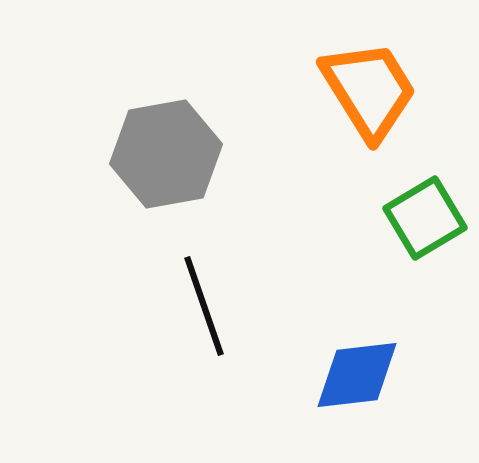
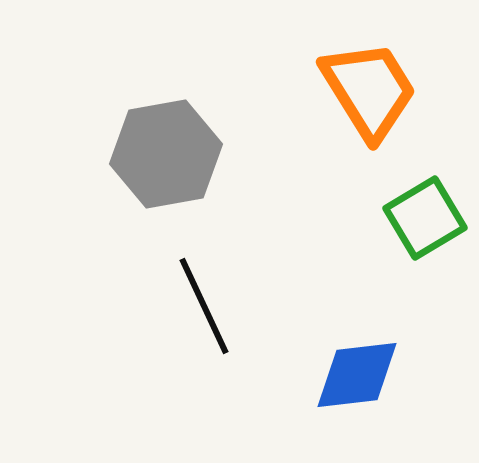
black line: rotated 6 degrees counterclockwise
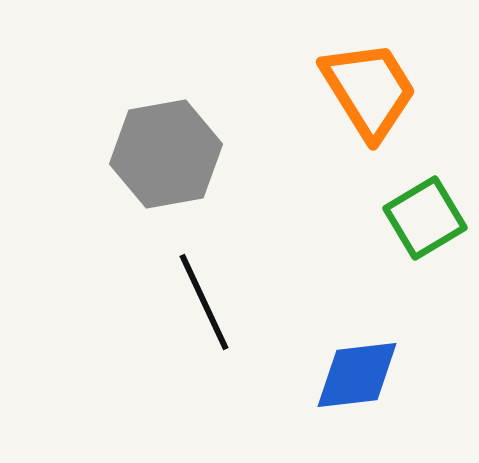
black line: moved 4 px up
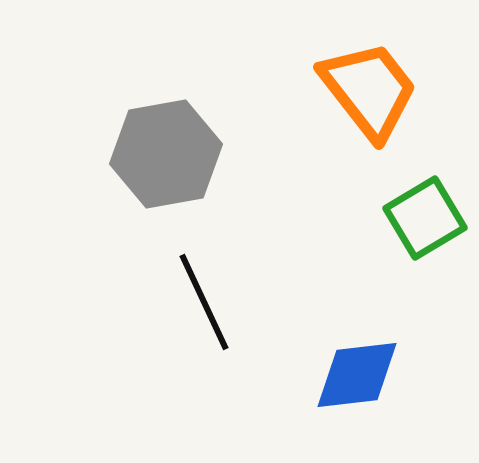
orange trapezoid: rotated 6 degrees counterclockwise
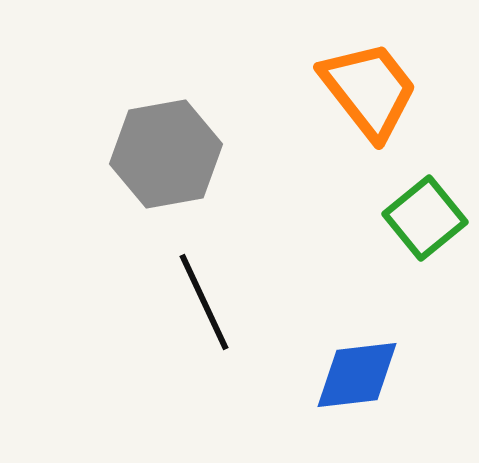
green square: rotated 8 degrees counterclockwise
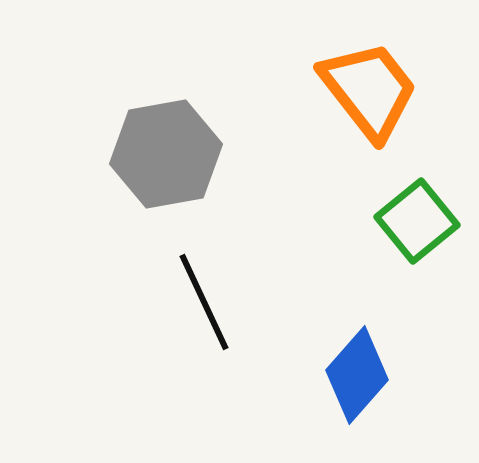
green square: moved 8 px left, 3 px down
blue diamond: rotated 42 degrees counterclockwise
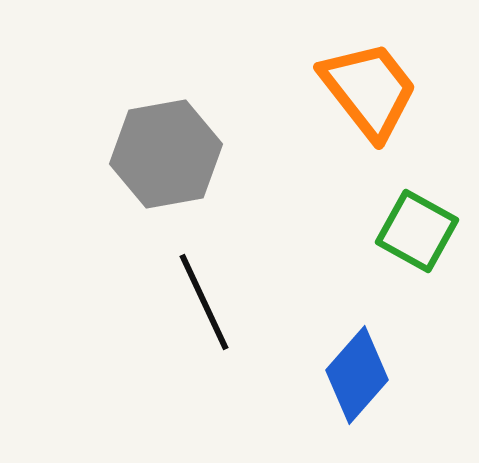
green square: moved 10 px down; rotated 22 degrees counterclockwise
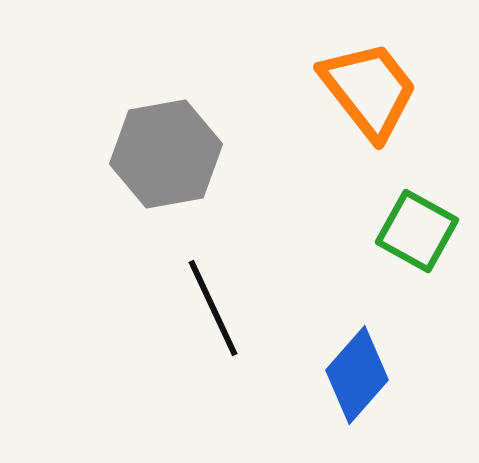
black line: moved 9 px right, 6 px down
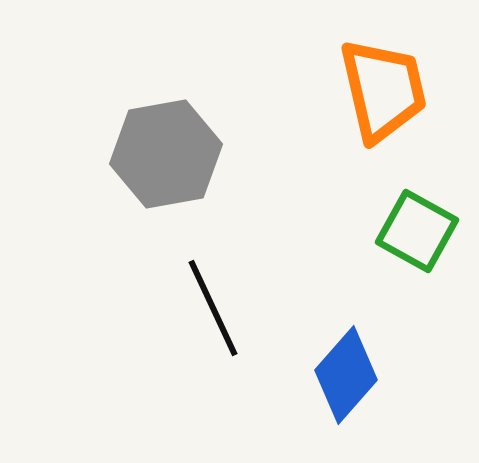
orange trapezoid: moved 14 px right; rotated 25 degrees clockwise
blue diamond: moved 11 px left
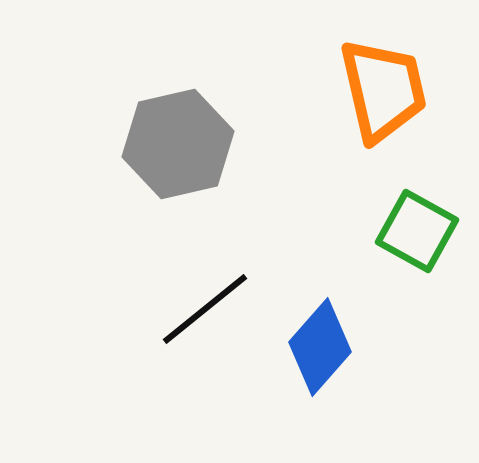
gray hexagon: moved 12 px right, 10 px up; rotated 3 degrees counterclockwise
black line: moved 8 px left, 1 px down; rotated 76 degrees clockwise
blue diamond: moved 26 px left, 28 px up
